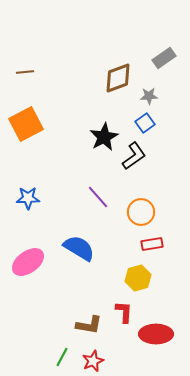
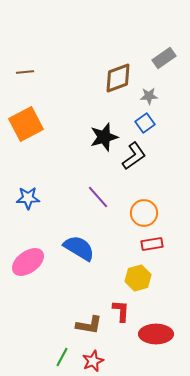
black star: rotated 12 degrees clockwise
orange circle: moved 3 px right, 1 px down
red L-shape: moved 3 px left, 1 px up
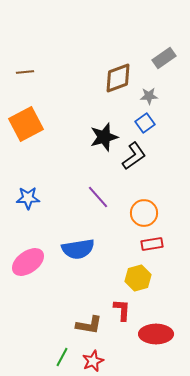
blue semicircle: moved 1 px left, 1 px down; rotated 140 degrees clockwise
red L-shape: moved 1 px right, 1 px up
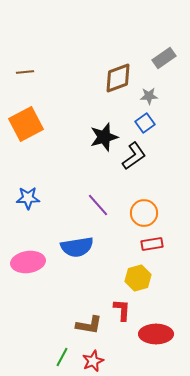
purple line: moved 8 px down
blue semicircle: moved 1 px left, 2 px up
pink ellipse: rotated 28 degrees clockwise
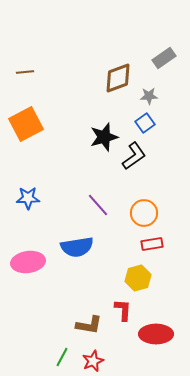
red L-shape: moved 1 px right
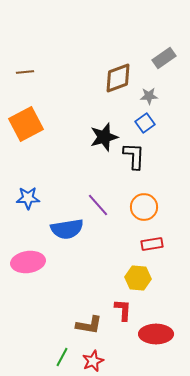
black L-shape: rotated 52 degrees counterclockwise
orange circle: moved 6 px up
blue semicircle: moved 10 px left, 18 px up
yellow hexagon: rotated 20 degrees clockwise
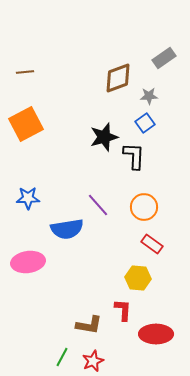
red rectangle: rotated 45 degrees clockwise
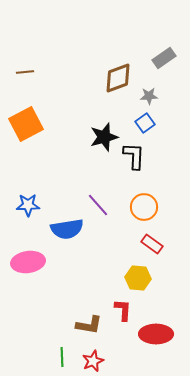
blue star: moved 7 px down
green line: rotated 30 degrees counterclockwise
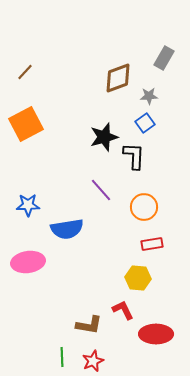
gray rectangle: rotated 25 degrees counterclockwise
brown line: rotated 42 degrees counterclockwise
purple line: moved 3 px right, 15 px up
red rectangle: rotated 45 degrees counterclockwise
red L-shape: rotated 30 degrees counterclockwise
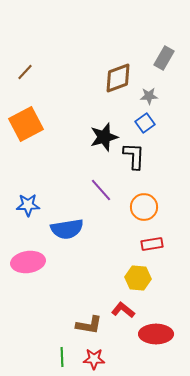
red L-shape: rotated 25 degrees counterclockwise
red star: moved 1 px right, 2 px up; rotated 25 degrees clockwise
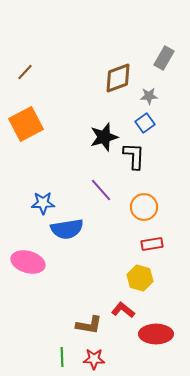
blue star: moved 15 px right, 2 px up
pink ellipse: rotated 24 degrees clockwise
yellow hexagon: moved 2 px right; rotated 10 degrees clockwise
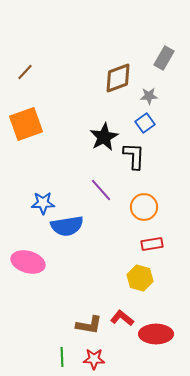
orange square: rotated 8 degrees clockwise
black star: rotated 12 degrees counterclockwise
blue semicircle: moved 3 px up
red L-shape: moved 1 px left, 8 px down
